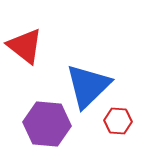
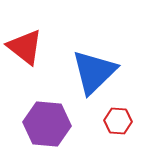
red triangle: moved 1 px down
blue triangle: moved 6 px right, 14 px up
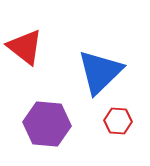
blue triangle: moved 6 px right
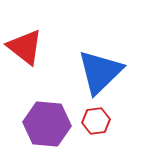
red hexagon: moved 22 px left; rotated 12 degrees counterclockwise
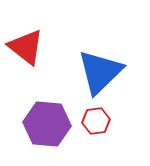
red triangle: moved 1 px right
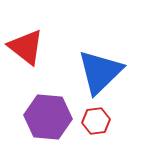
purple hexagon: moved 1 px right, 7 px up
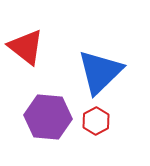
red hexagon: rotated 20 degrees counterclockwise
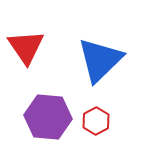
red triangle: rotated 18 degrees clockwise
blue triangle: moved 12 px up
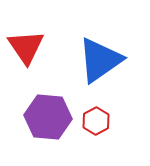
blue triangle: rotated 9 degrees clockwise
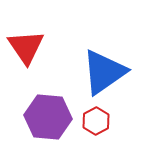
blue triangle: moved 4 px right, 12 px down
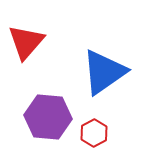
red triangle: moved 5 px up; rotated 15 degrees clockwise
red hexagon: moved 2 px left, 12 px down
